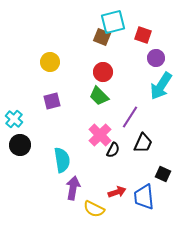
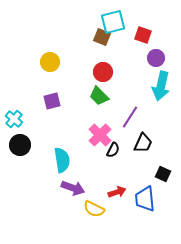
cyan arrow: rotated 20 degrees counterclockwise
purple arrow: rotated 100 degrees clockwise
blue trapezoid: moved 1 px right, 2 px down
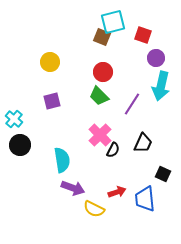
purple line: moved 2 px right, 13 px up
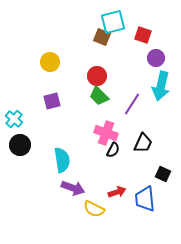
red circle: moved 6 px left, 4 px down
pink cross: moved 6 px right, 2 px up; rotated 25 degrees counterclockwise
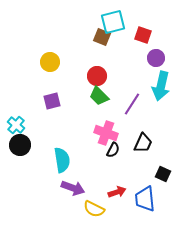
cyan cross: moved 2 px right, 6 px down
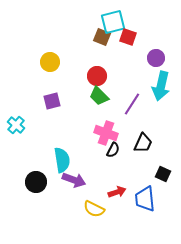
red square: moved 15 px left, 2 px down
black circle: moved 16 px right, 37 px down
purple arrow: moved 1 px right, 8 px up
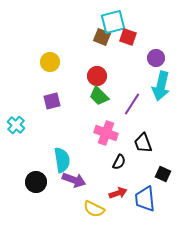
black trapezoid: rotated 135 degrees clockwise
black semicircle: moved 6 px right, 12 px down
red arrow: moved 1 px right, 1 px down
